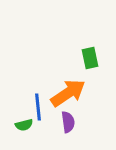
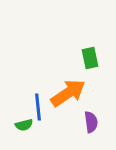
purple semicircle: moved 23 px right
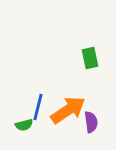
orange arrow: moved 17 px down
blue line: rotated 20 degrees clockwise
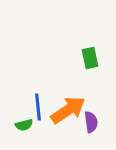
blue line: rotated 20 degrees counterclockwise
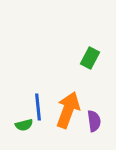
green rectangle: rotated 40 degrees clockwise
orange arrow: rotated 36 degrees counterclockwise
purple semicircle: moved 3 px right, 1 px up
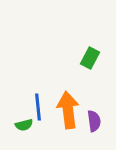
orange arrow: rotated 27 degrees counterclockwise
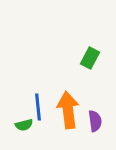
purple semicircle: moved 1 px right
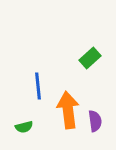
green rectangle: rotated 20 degrees clockwise
blue line: moved 21 px up
green semicircle: moved 2 px down
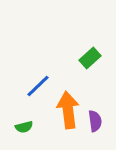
blue line: rotated 52 degrees clockwise
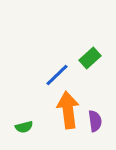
blue line: moved 19 px right, 11 px up
